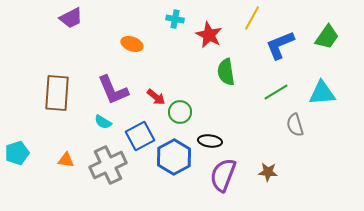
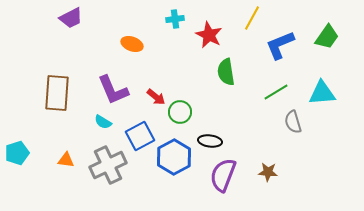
cyan cross: rotated 18 degrees counterclockwise
gray semicircle: moved 2 px left, 3 px up
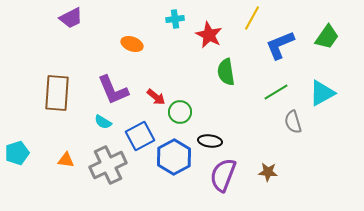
cyan triangle: rotated 24 degrees counterclockwise
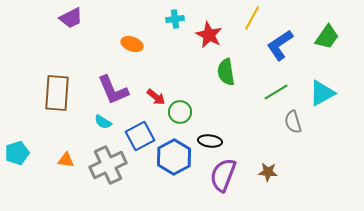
blue L-shape: rotated 12 degrees counterclockwise
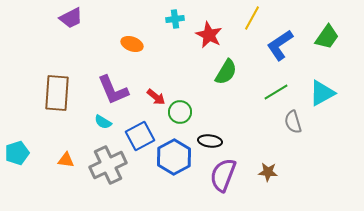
green semicircle: rotated 140 degrees counterclockwise
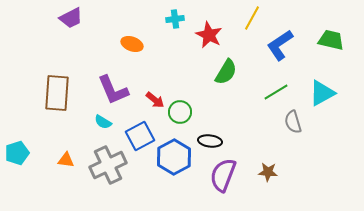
green trapezoid: moved 4 px right, 3 px down; rotated 112 degrees counterclockwise
red arrow: moved 1 px left, 3 px down
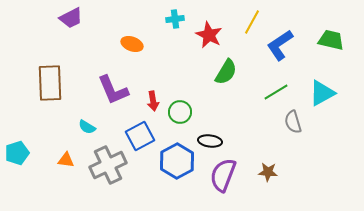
yellow line: moved 4 px down
brown rectangle: moved 7 px left, 10 px up; rotated 6 degrees counterclockwise
red arrow: moved 2 px left, 1 px down; rotated 42 degrees clockwise
cyan semicircle: moved 16 px left, 5 px down
blue hexagon: moved 3 px right, 4 px down
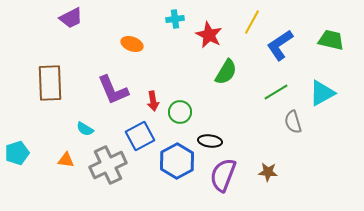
cyan semicircle: moved 2 px left, 2 px down
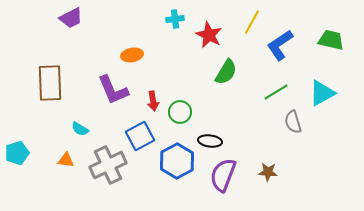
orange ellipse: moved 11 px down; rotated 30 degrees counterclockwise
cyan semicircle: moved 5 px left
